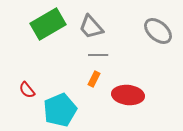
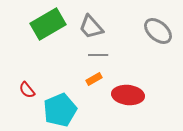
orange rectangle: rotated 35 degrees clockwise
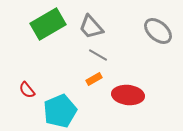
gray line: rotated 30 degrees clockwise
cyan pentagon: moved 1 px down
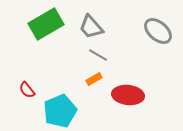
green rectangle: moved 2 px left
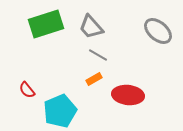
green rectangle: rotated 12 degrees clockwise
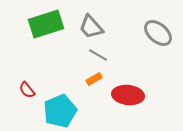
gray ellipse: moved 2 px down
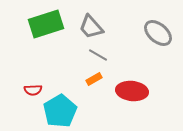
red semicircle: moved 6 px right; rotated 54 degrees counterclockwise
red ellipse: moved 4 px right, 4 px up
cyan pentagon: rotated 8 degrees counterclockwise
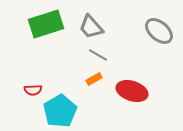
gray ellipse: moved 1 px right, 2 px up
red ellipse: rotated 12 degrees clockwise
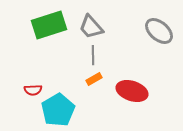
green rectangle: moved 3 px right, 1 px down
gray line: moved 5 px left; rotated 60 degrees clockwise
cyan pentagon: moved 2 px left, 1 px up
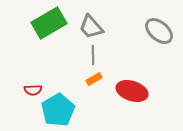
green rectangle: moved 2 px up; rotated 12 degrees counterclockwise
